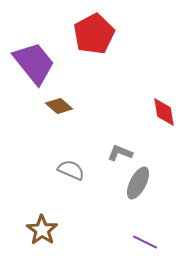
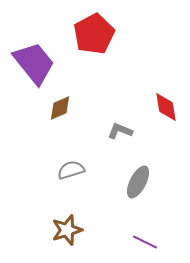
brown diamond: moved 1 px right, 2 px down; rotated 64 degrees counterclockwise
red diamond: moved 2 px right, 5 px up
gray L-shape: moved 22 px up
gray semicircle: rotated 40 degrees counterclockwise
gray ellipse: moved 1 px up
brown star: moved 25 px right; rotated 20 degrees clockwise
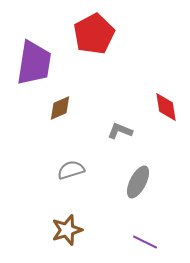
purple trapezoid: rotated 48 degrees clockwise
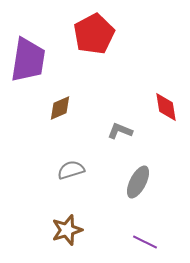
purple trapezoid: moved 6 px left, 3 px up
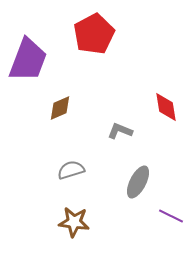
purple trapezoid: rotated 12 degrees clockwise
brown star: moved 7 px right, 8 px up; rotated 24 degrees clockwise
purple line: moved 26 px right, 26 px up
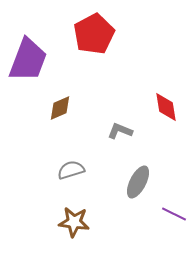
purple line: moved 3 px right, 2 px up
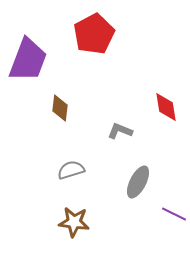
brown diamond: rotated 60 degrees counterclockwise
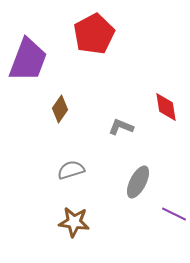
brown diamond: moved 1 px down; rotated 28 degrees clockwise
gray L-shape: moved 1 px right, 4 px up
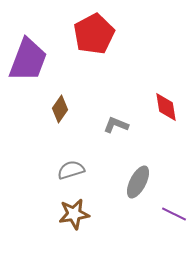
gray L-shape: moved 5 px left, 2 px up
brown star: moved 8 px up; rotated 16 degrees counterclockwise
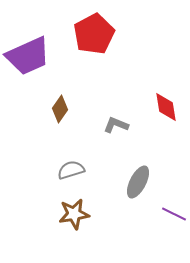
purple trapezoid: moved 4 px up; rotated 45 degrees clockwise
